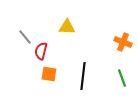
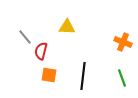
orange square: moved 1 px down
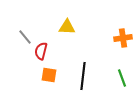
orange cross: moved 4 px up; rotated 30 degrees counterclockwise
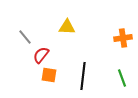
red semicircle: moved 4 px down; rotated 24 degrees clockwise
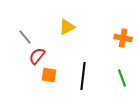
yellow triangle: rotated 30 degrees counterclockwise
orange cross: rotated 18 degrees clockwise
red semicircle: moved 4 px left, 1 px down
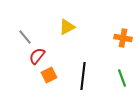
orange square: rotated 35 degrees counterclockwise
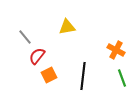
yellow triangle: rotated 18 degrees clockwise
orange cross: moved 7 px left, 12 px down; rotated 18 degrees clockwise
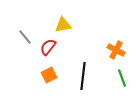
yellow triangle: moved 4 px left, 2 px up
red semicircle: moved 11 px right, 9 px up
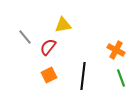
green line: moved 1 px left
